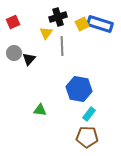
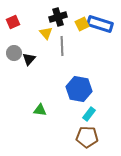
yellow triangle: rotated 16 degrees counterclockwise
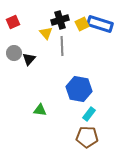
black cross: moved 2 px right, 3 px down
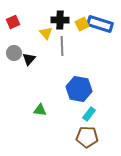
black cross: rotated 18 degrees clockwise
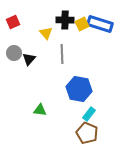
black cross: moved 5 px right
gray line: moved 8 px down
brown pentagon: moved 4 px up; rotated 20 degrees clockwise
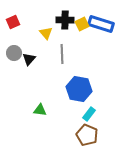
blue rectangle: moved 1 px right
brown pentagon: moved 2 px down
